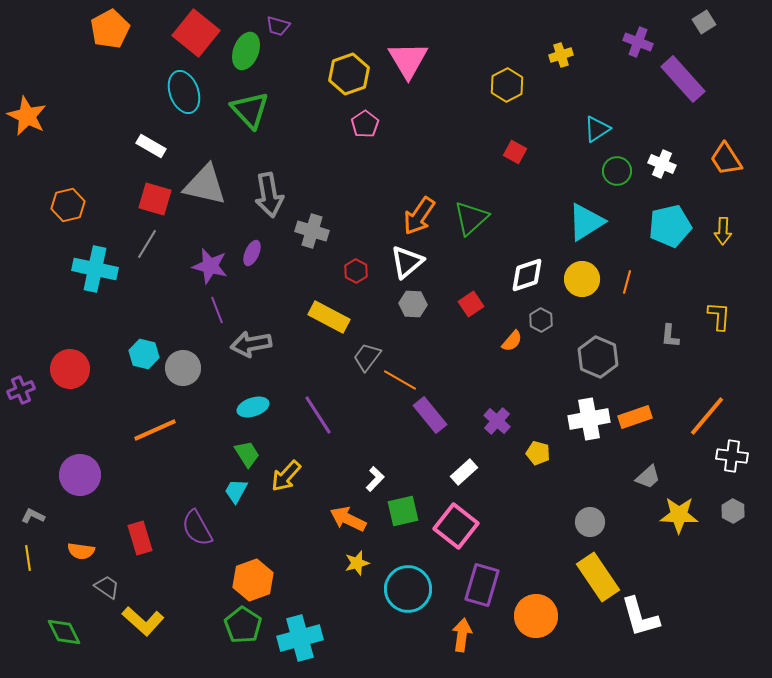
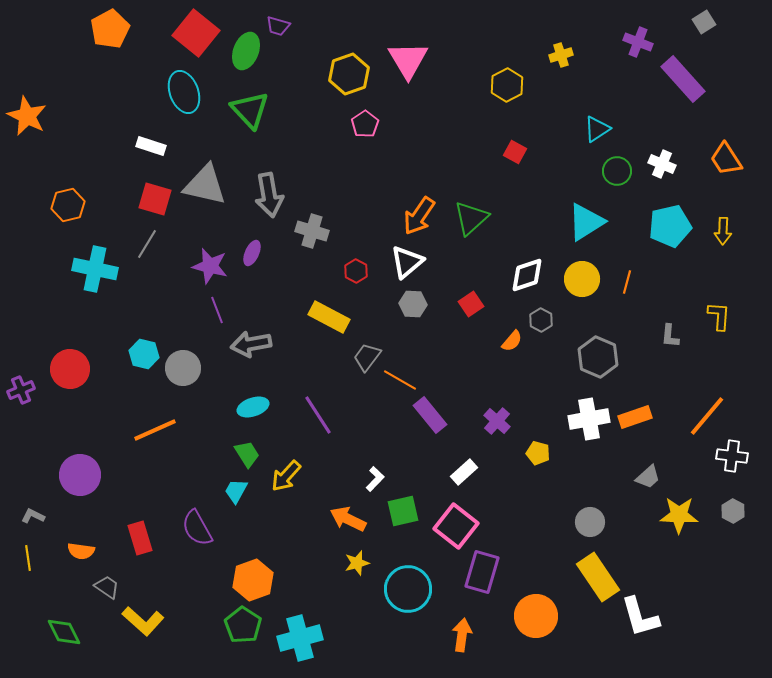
white rectangle at (151, 146): rotated 12 degrees counterclockwise
purple rectangle at (482, 585): moved 13 px up
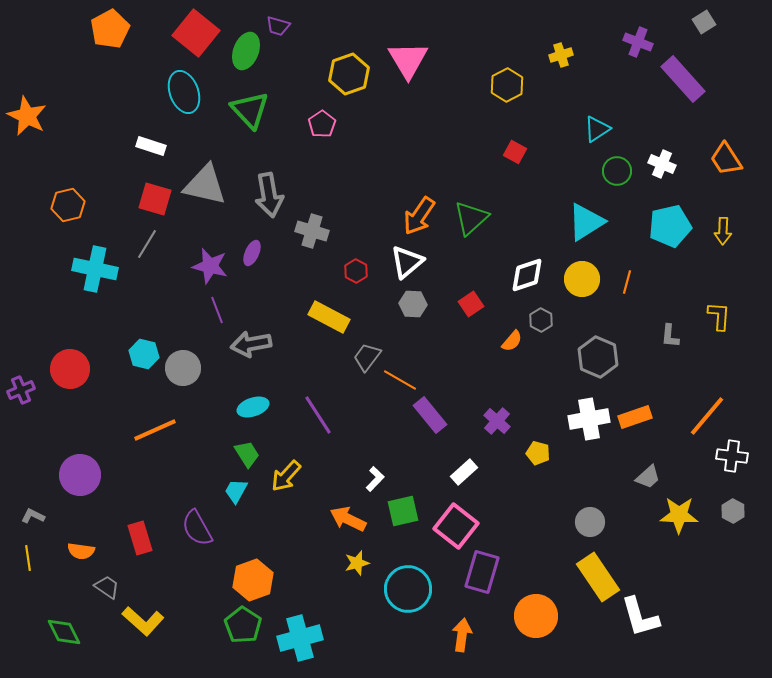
pink pentagon at (365, 124): moved 43 px left
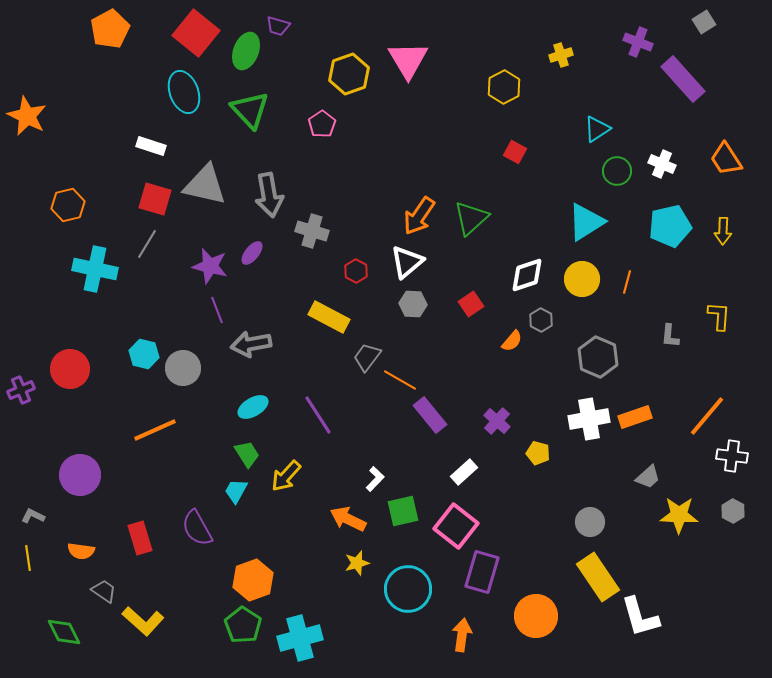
yellow hexagon at (507, 85): moved 3 px left, 2 px down
purple ellipse at (252, 253): rotated 15 degrees clockwise
cyan ellipse at (253, 407): rotated 12 degrees counterclockwise
gray trapezoid at (107, 587): moved 3 px left, 4 px down
